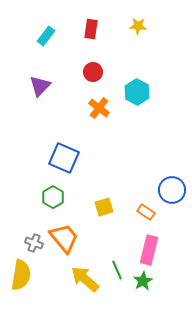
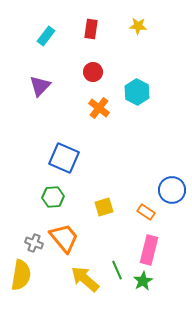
green hexagon: rotated 25 degrees clockwise
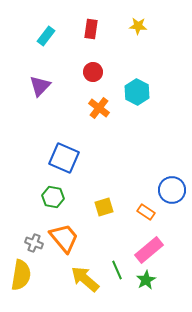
green hexagon: rotated 15 degrees clockwise
pink rectangle: rotated 36 degrees clockwise
green star: moved 3 px right, 1 px up
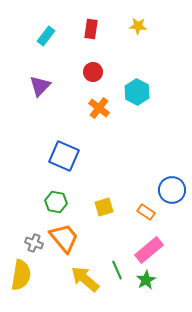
blue square: moved 2 px up
green hexagon: moved 3 px right, 5 px down
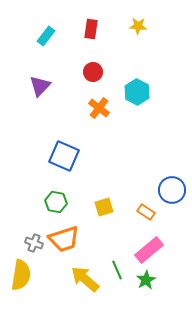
orange trapezoid: moved 1 px down; rotated 112 degrees clockwise
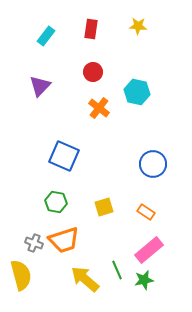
cyan hexagon: rotated 15 degrees counterclockwise
blue circle: moved 19 px left, 26 px up
orange trapezoid: moved 1 px down
yellow semicircle: rotated 24 degrees counterclockwise
green star: moved 2 px left; rotated 18 degrees clockwise
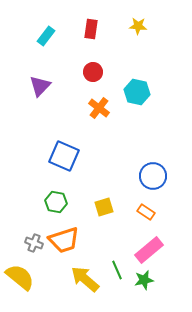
blue circle: moved 12 px down
yellow semicircle: moved 1 px left, 2 px down; rotated 36 degrees counterclockwise
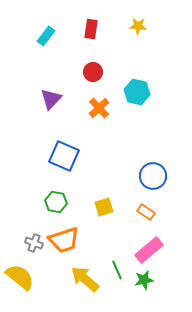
purple triangle: moved 11 px right, 13 px down
orange cross: rotated 10 degrees clockwise
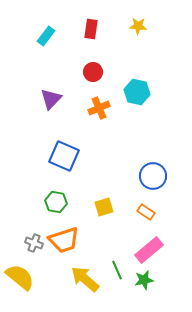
orange cross: rotated 20 degrees clockwise
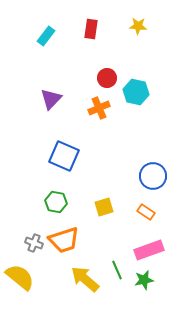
red circle: moved 14 px right, 6 px down
cyan hexagon: moved 1 px left
pink rectangle: rotated 20 degrees clockwise
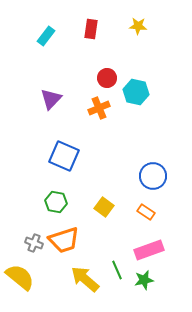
yellow square: rotated 36 degrees counterclockwise
